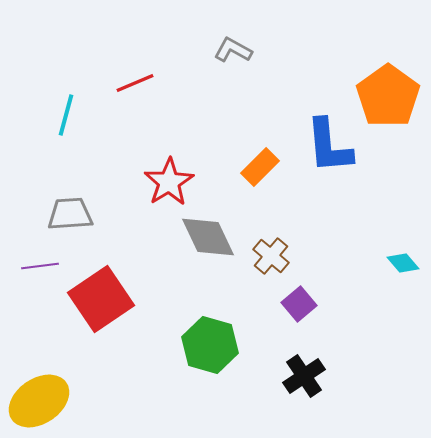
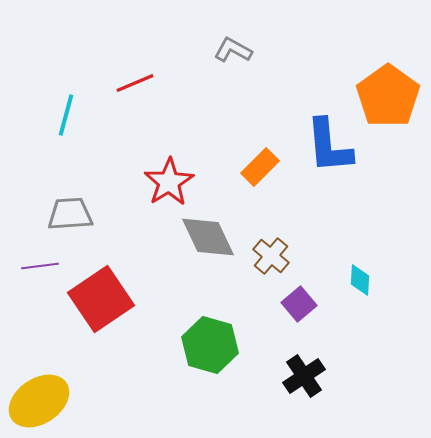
cyan diamond: moved 43 px left, 17 px down; rotated 44 degrees clockwise
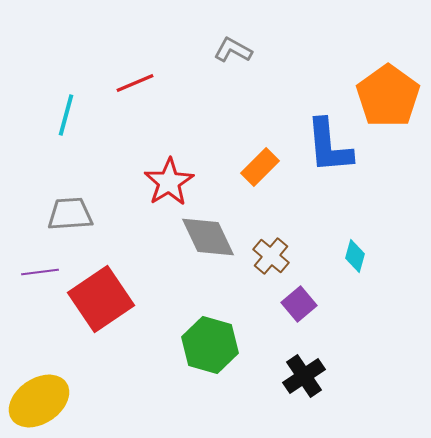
purple line: moved 6 px down
cyan diamond: moved 5 px left, 24 px up; rotated 12 degrees clockwise
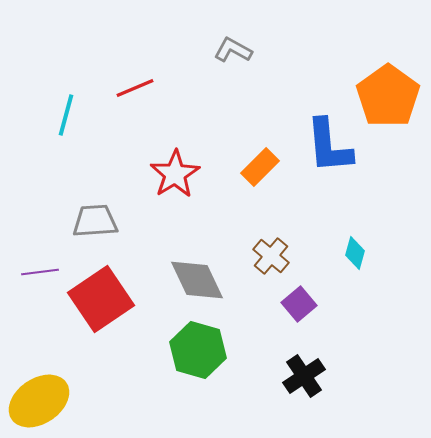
red line: moved 5 px down
red star: moved 6 px right, 8 px up
gray trapezoid: moved 25 px right, 7 px down
gray diamond: moved 11 px left, 43 px down
cyan diamond: moved 3 px up
green hexagon: moved 12 px left, 5 px down
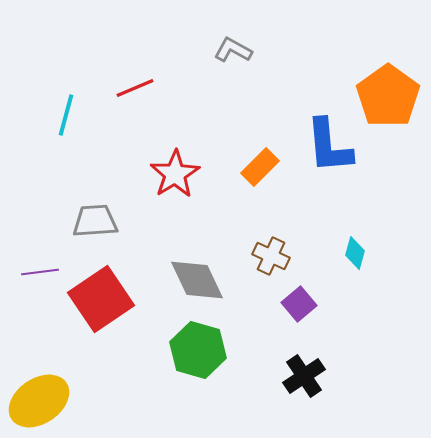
brown cross: rotated 15 degrees counterclockwise
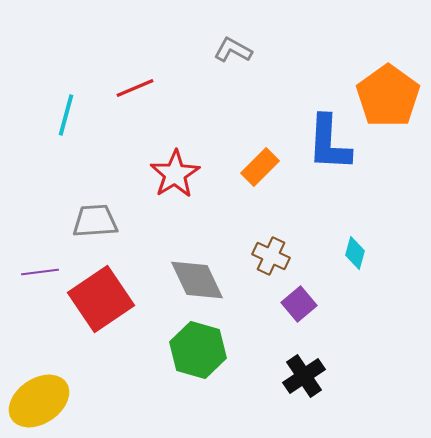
blue L-shape: moved 3 px up; rotated 8 degrees clockwise
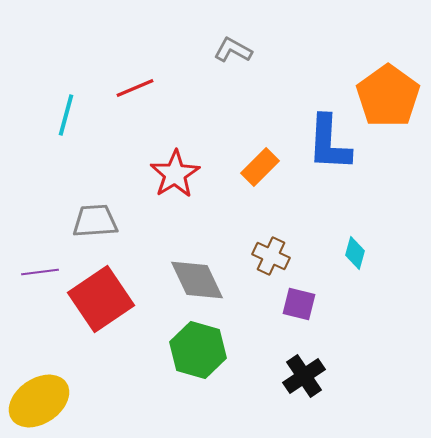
purple square: rotated 36 degrees counterclockwise
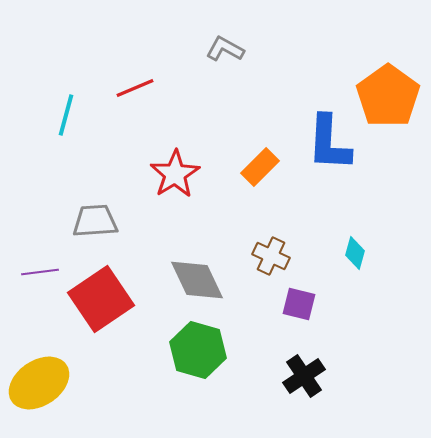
gray L-shape: moved 8 px left, 1 px up
yellow ellipse: moved 18 px up
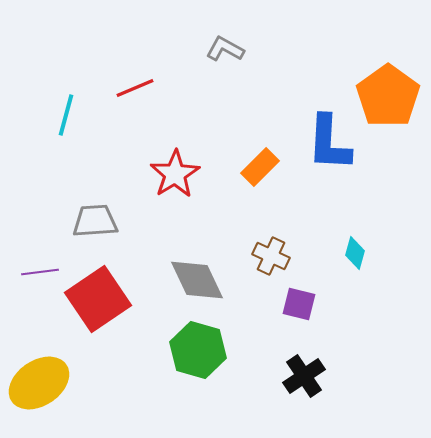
red square: moved 3 px left
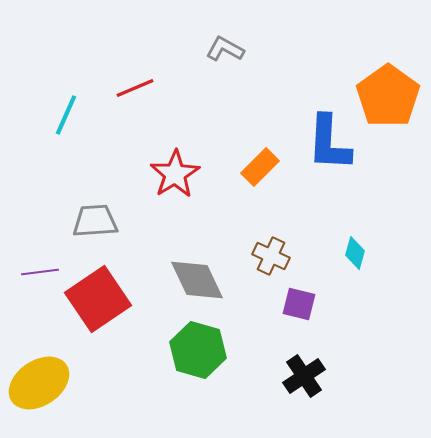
cyan line: rotated 9 degrees clockwise
